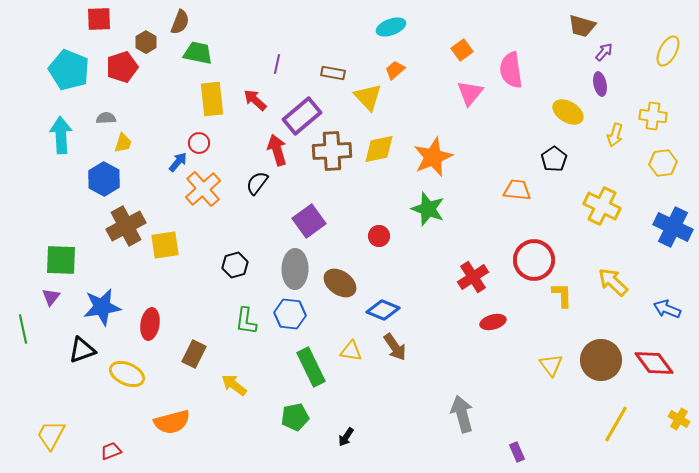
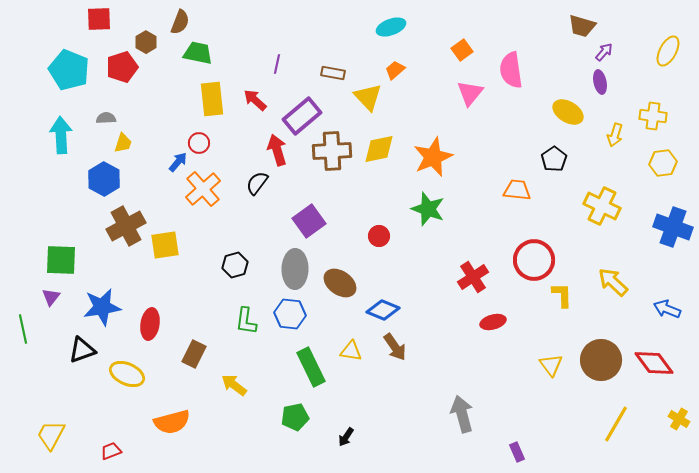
purple ellipse at (600, 84): moved 2 px up
blue cross at (673, 227): rotated 6 degrees counterclockwise
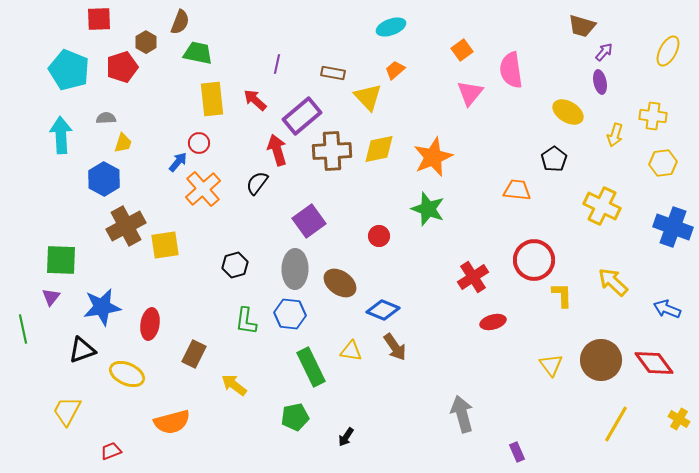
yellow trapezoid at (51, 435): moved 16 px right, 24 px up
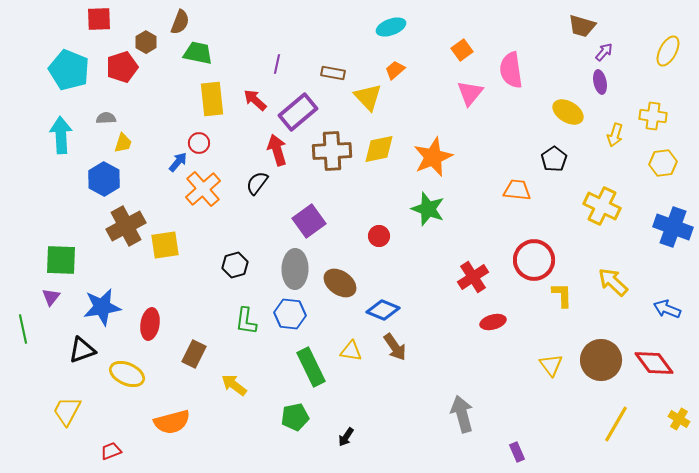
purple rectangle at (302, 116): moved 4 px left, 4 px up
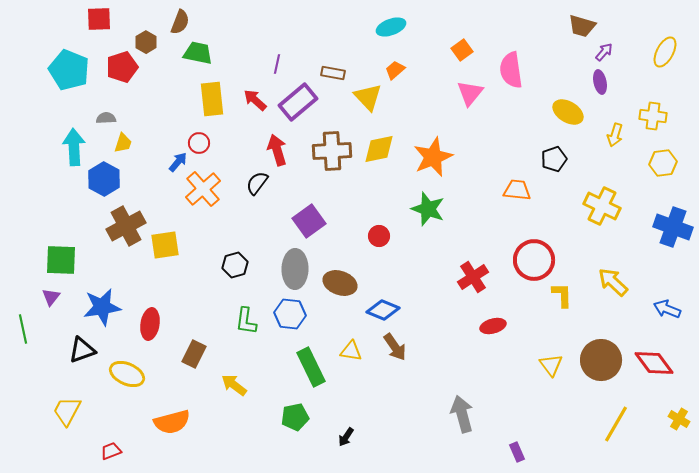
yellow ellipse at (668, 51): moved 3 px left, 1 px down
purple rectangle at (298, 112): moved 10 px up
cyan arrow at (61, 135): moved 13 px right, 12 px down
black pentagon at (554, 159): rotated 15 degrees clockwise
brown ellipse at (340, 283): rotated 16 degrees counterclockwise
red ellipse at (493, 322): moved 4 px down
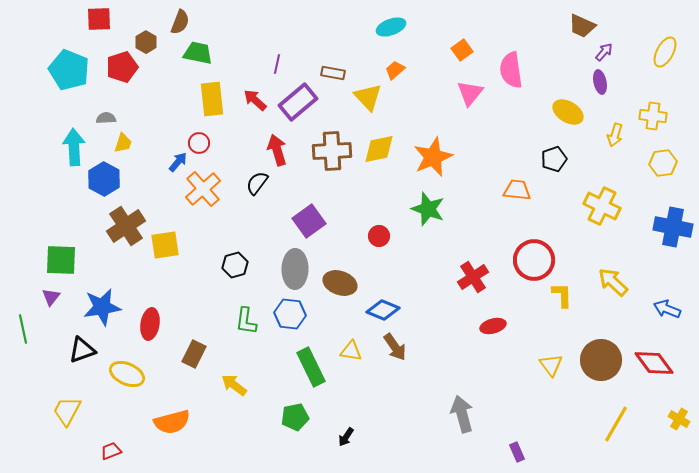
brown trapezoid at (582, 26): rotated 8 degrees clockwise
brown cross at (126, 226): rotated 6 degrees counterclockwise
blue cross at (673, 227): rotated 9 degrees counterclockwise
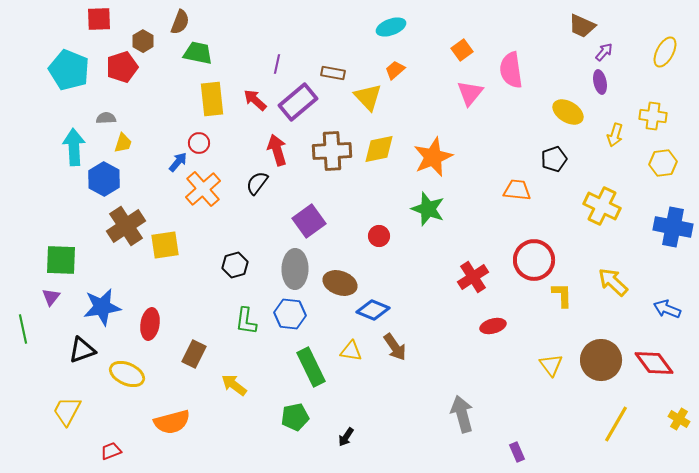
brown hexagon at (146, 42): moved 3 px left, 1 px up
blue diamond at (383, 310): moved 10 px left
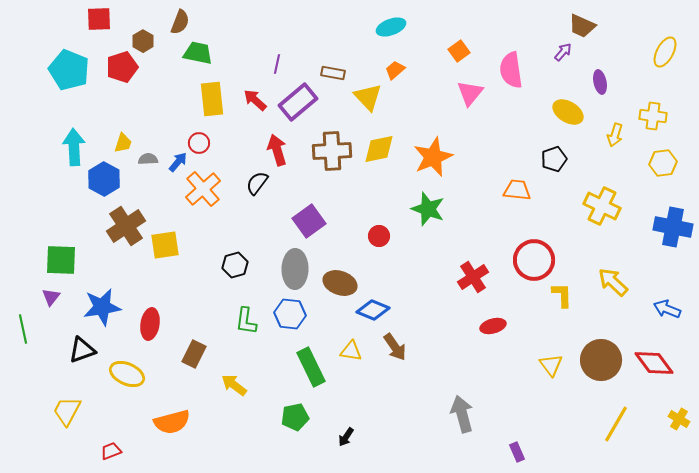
orange square at (462, 50): moved 3 px left, 1 px down
purple arrow at (604, 52): moved 41 px left
gray semicircle at (106, 118): moved 42 px right, 41 px down
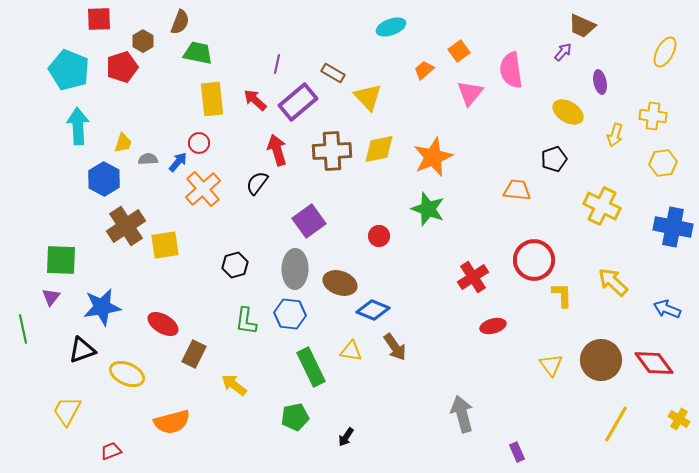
orange trapezoid at (395, 70): moved 29 px right
brown rectangle at (333, 73): rotated 20 degrees clockwise
cyan arrow at (74, 147): moved 4 px right, 21 px up
red ellipse at (150, 324): moved 13 px right; rotated 68 degrees counterclockwise
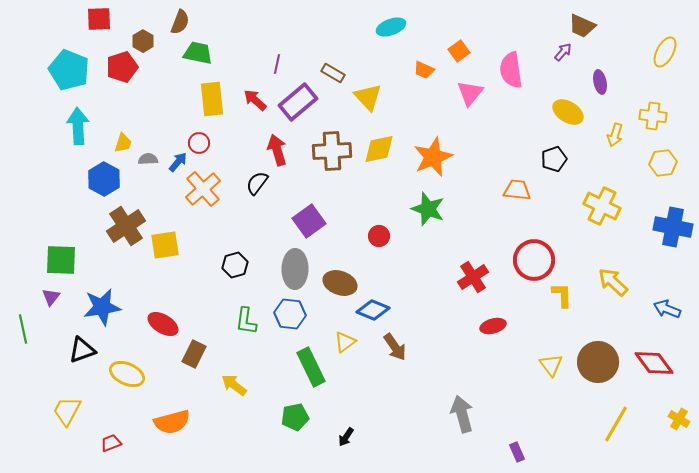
orange trapezoid at (424, 70): rotated 115 degrees counterclockwise
yellow triangle at (351, 351): moved 6 px left, 9 px up; rotated 45 degrees counterclockwise
brown circle at (601, 360): moved 3 px left, 2 px down
red trapezoid at (111, 451): moved 8 px up
